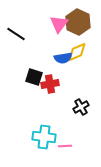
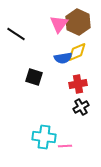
red cross: moved 28 px right
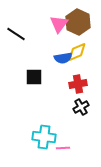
black square: rotated 18 degrees counterclockwise
pink line: moved 2 px left, 2 px down
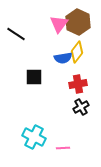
yellow diamond: rotated 30 degrees counterclockwise
cyan cross: moved 10 px left; rotated 20 degrees clockwise
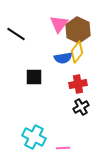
brown hexagon: moved 8 px down
